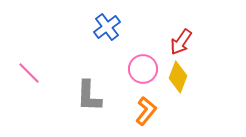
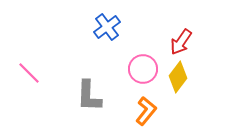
yellow diamond: rotated 16 degrees clockwise
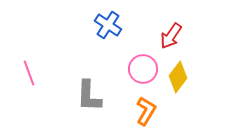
blue cross: moved 1 px right, 2 px up; rotated 20 degrees counterclockwise
red arrow: moved 10 px left, 6 px up
pink line: rotated 25 degrees clockwise
orange L-shape: rotated 8 degrees counterclockwise
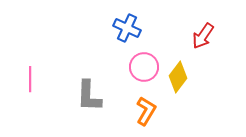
blue cross: moved 19 px right, 3 px down; rotated 8 degrees counterclockwise
red arrow: moved 32 px right
pink circle: moved 1 px right, 2 px up
pink line: moved 1 px right, 6 px down; rotated 20 degrees clockwise
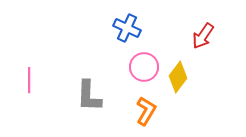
pink line: moved 1 px left, 1 px down
